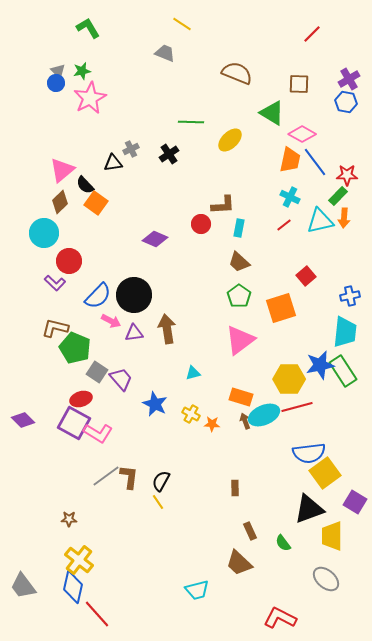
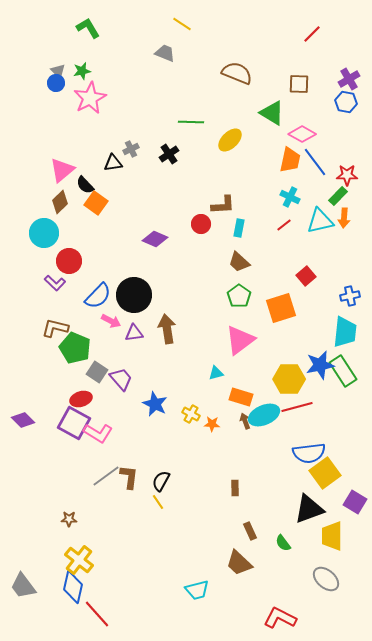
cyan triangle at (193, 373): moved 23 px right
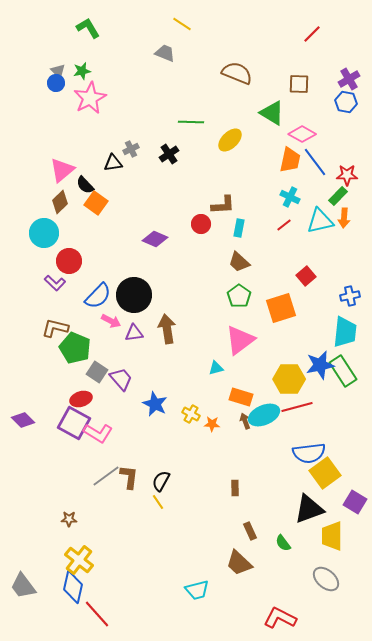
cyan triangle at (216, 373): moved 5 px up
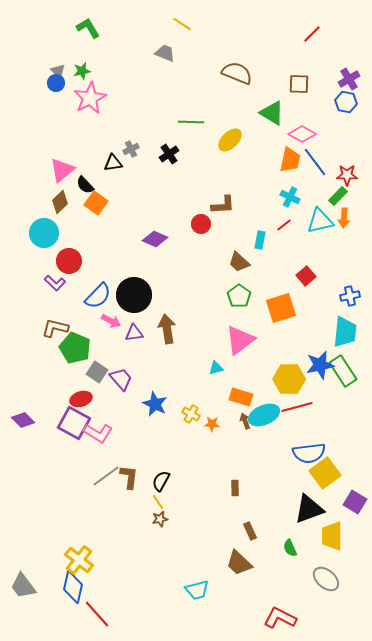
cyan rectangle at (239, 228): moved 21 px right, 12 px down
brown star at (69, 519): moved 91 px right; rotated 14 degrees counterclockwise
green semicircle at (283, 543): moved 7 px right, 5 px down; rotated 12 degrees clockwise
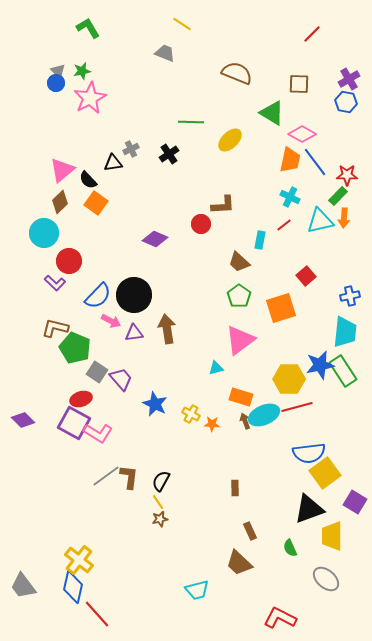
black semicircle at (85, 185): moved 3 px right, 5 px up
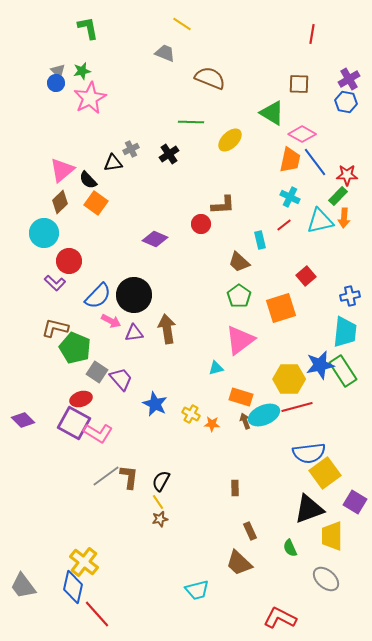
green L-shape at (88, 28): rotated 20 degrees clockwise
red line at (312, 34): rotated 36 degrees counterclockwise
brown semicircle at (237, 73): moved 27 px left, 5 px down
cyan rectangle at (260, 240): rotated 24 degrees counterclockwise
yellow cross at (79, 560): moved 5 px right, 2 px down
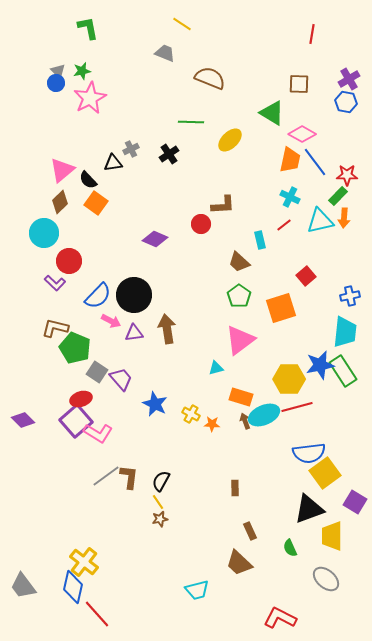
purple square at (74, 423): moved 2 px right, 2 px up; rotated 20 degrees clockwise
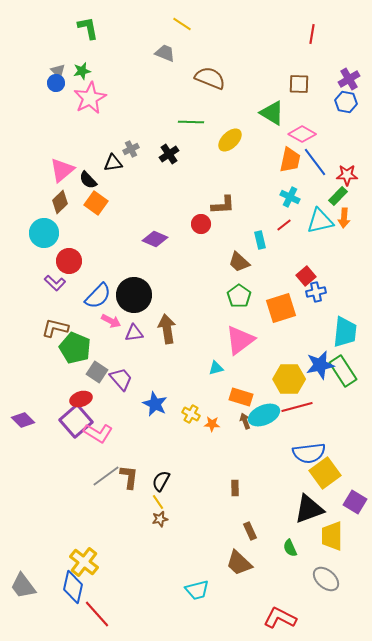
blue cross at (350, 296): moved 34 px left, 4 px up
